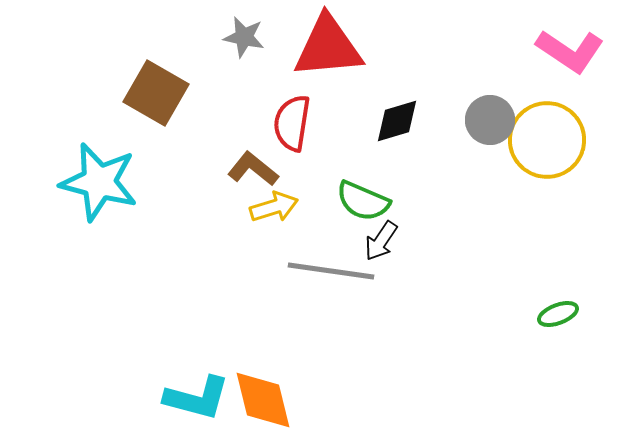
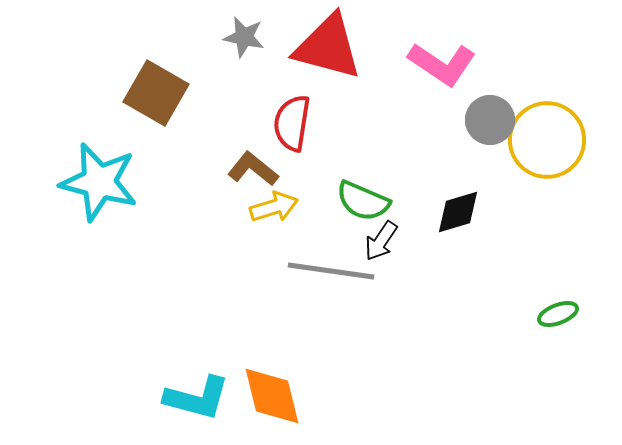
red triangle: rotated 20 degrees clockwise
pink L-shape: moved 128 px left, 13 px down
black diamond: moved 61 px right, 91 px down
orange diamond: moved 9 px right, 4 px up
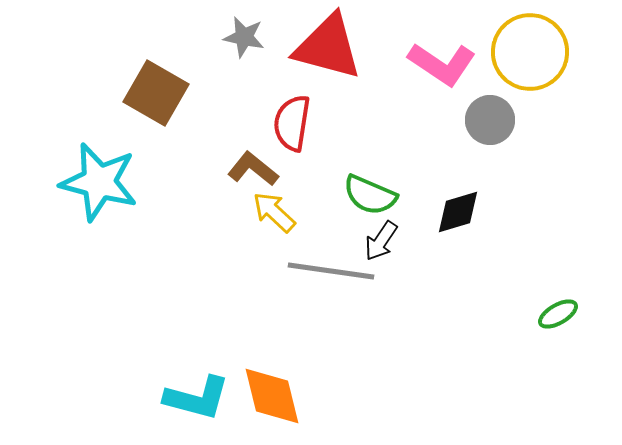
yellow circle: moved 17 px left, 88 px up
green semicircle: moved 7 px right, 6 px up
yellow arrow: moved 5 px down; rotated 120 degrees counterclockwise
green ellipse: rotated 9 degrees counterclockwise
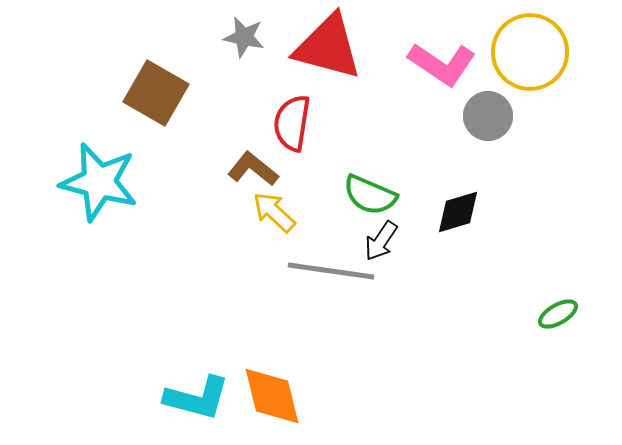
gray circle: moved 2 px left, 4 px up
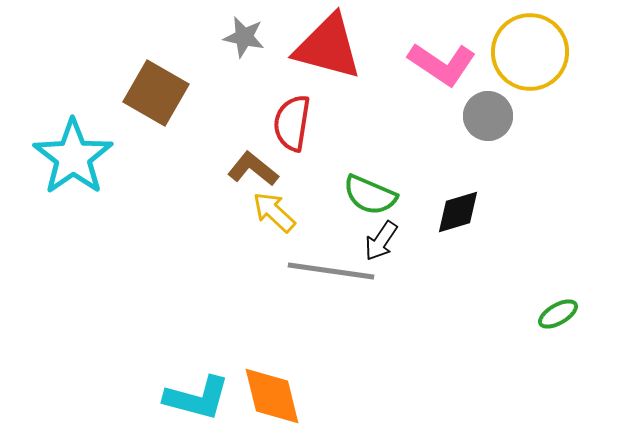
cyan star: moved 26 px left, 25 px up; rotated 22 degrees clockwise
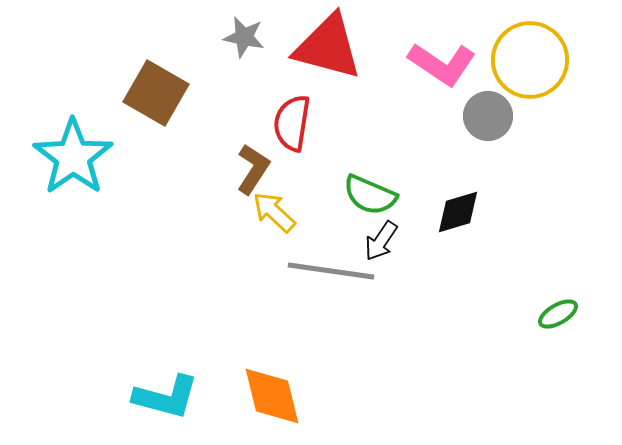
yellow circle: moved 8 px down
brown L-shape: rotated 84 degrees clockwise
cyan L-shape: moved 31 px left, 1 px up
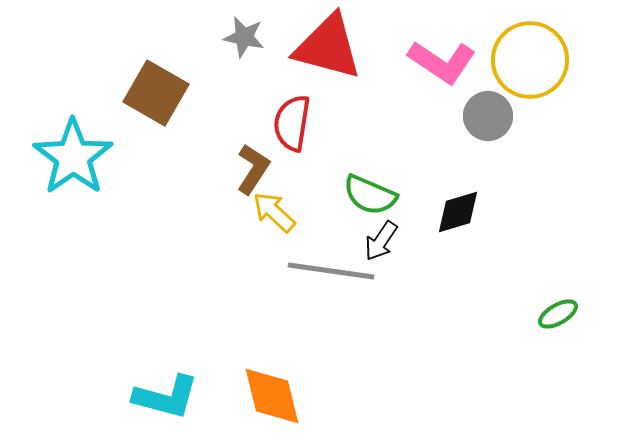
pink L-shape: moved 2 px up
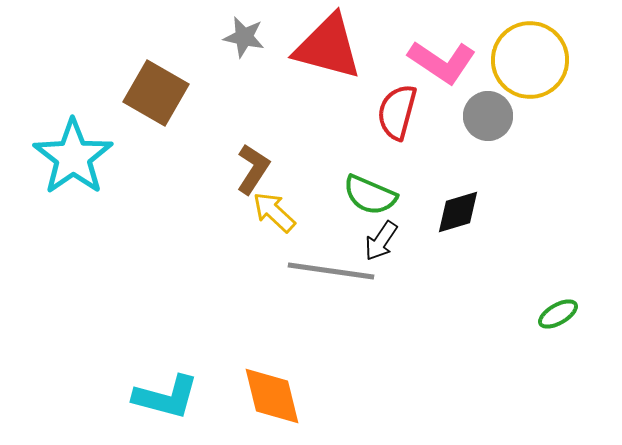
red semicircle: moved 105 px right, 11 px up; rotated 6 degrees clockwise
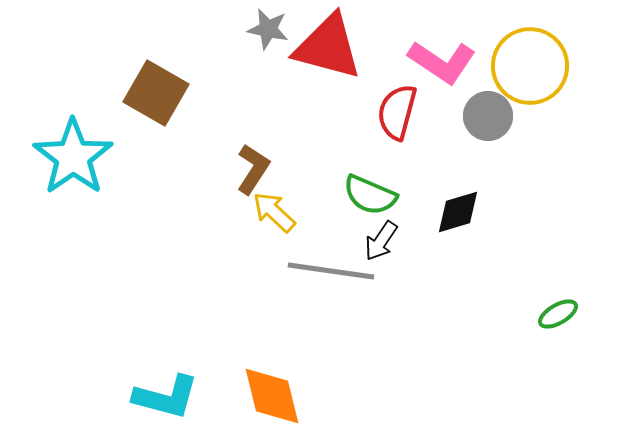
gray star: moved 24 px right, 8 px up
yellow circle: moved 6 px down
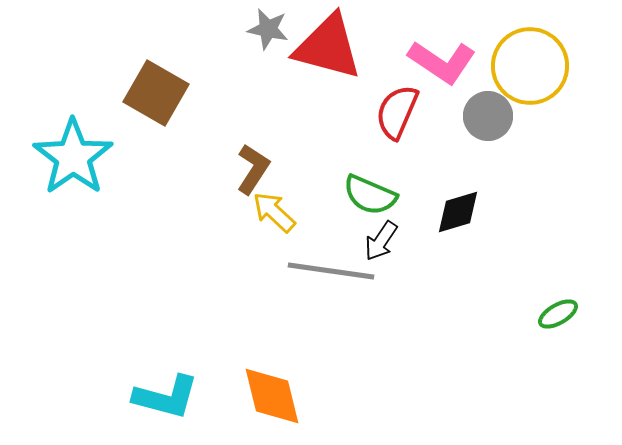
red semicircle: rotated 8 degrees clockwise
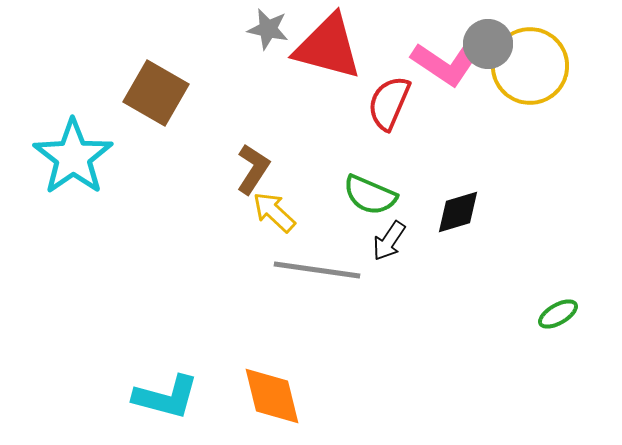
pink L-shape: moved 3 px right, 2 px down
red semicircle: moved 8 px left, 9 px up
gray circle: moved 72 px up
black arrow: moved 8 px right
gray line: moved 14 px left, 1 px up
